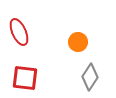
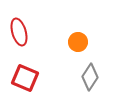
red ellipse: rotated 8 degrees clockwise
red square: rotated 16 degrees clockwise
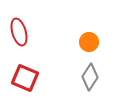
orange circle: moved 11 px right
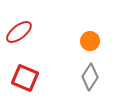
red ellipse: rotated 68 degrees clockwise
orange circle: moved 1 px right, 1 px up
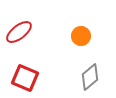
orange circle: moved 9 px left, 5 px up
gray diamond: rotated 16 degrees clockwise
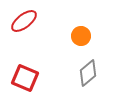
red ellipse: moved 5 px right, 11 px up
gray diamond: moved 2 px left, 4 px up
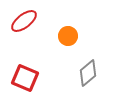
orange circle: moved 13 px left
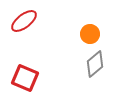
orange circle: moved 22 px right, 2 px up
gray diamond: moved 7 px right, 9 px up
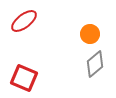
red square: moved 1 px left
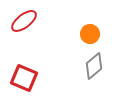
gray diamond: moved 1 px left, 2 px down
